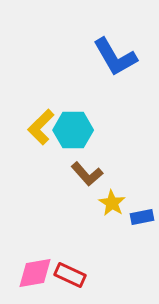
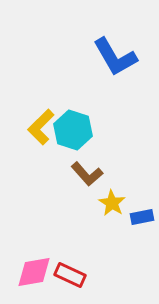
cyan hexagon: rotated 18 degrees clockwise
pink diamond: moved 1 px left, 1 px up
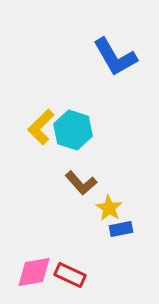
brown L-shape: moved 6 px left, 9 px down
yellow star: moved 3 px left, 5 px down
blue rectangle: moved 21 px left, 12 px down
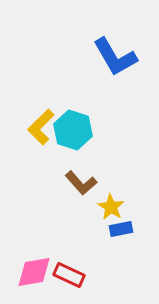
yellow star: moved 2 px right, 1 px up
red rectangle: moved 1 px left
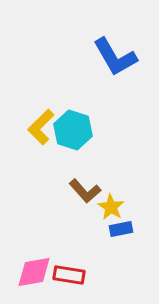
brown L-shape: moved 4 px right, 8 px down
red rectangle: rotated 16 degrees counterclockwise
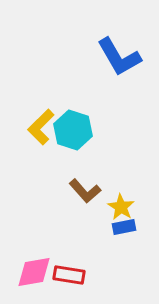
blue L-shape: moved 4 px right
yellow star: moved 10 px right
blue rectangle: moved 3 px right, 2 px up
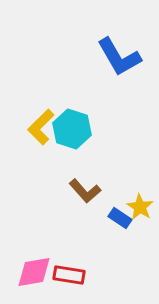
cyan hexagon: moved 1 px left, 1 px up
yellow star: moved 19 px right
blue rectangle: moved 4 px left, 9 px up; rotated 45 degrees clockwise
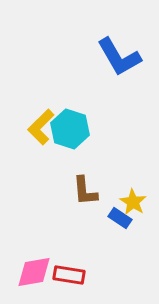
cyan hexagon: moved 2 px left
brown L-shape: rotated 36 degrees clockwise
yellow star: moved 7 px left, 5 px up
